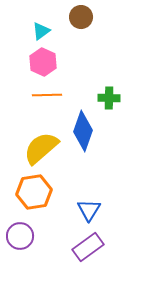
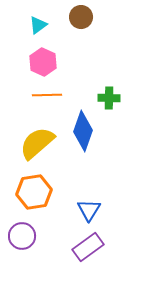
cyan triangle: moved 3 px left, 6 px up
yellow semicircle: moved 4 px left, 5 px up
purple circle: moved 2 px right
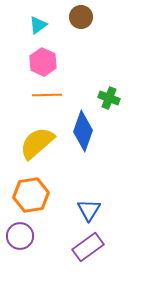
green cross: rotated 20 degrees clockwise
orange hexagon: moved 3 px left, 3 px down
purple circle: moved 2 px left
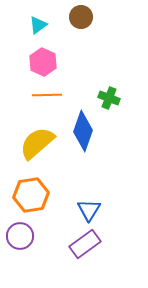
purple rectangle: moved 3 px left, 3 px up
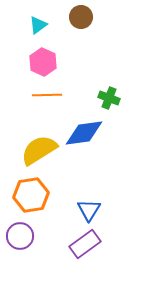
blue diamond: moved 1 px right, 2 px down; rotated 63 degrees clockwise
yellow semicircle: moved 2 px right, 7 px down; rotated 9 degrees clockwise
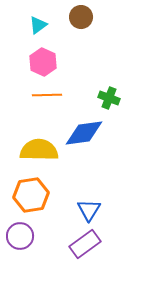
yellow semicircle: rotated 33 degrees clockwise
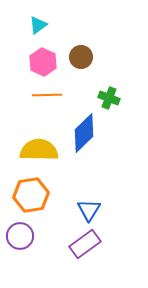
brown circle: moved 40 px down
blue diamond: rotated 36 degrees counterclockwise
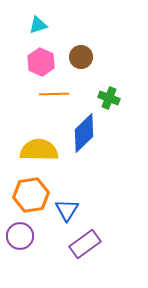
cyan triangle: rotated 18 degrees clockwise
pink hexagon: moved 2 px left
orange line: moved 7 px right, 1 px up
blue triangle: moved 22 px left
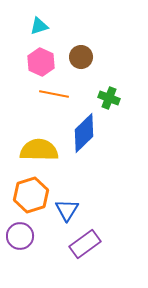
cyan triangle: moved 1 px right, 1 px down
orange line: rotated 12 degrees clockwise
orange hexagon: rotated 8 degrees counterclockwise
